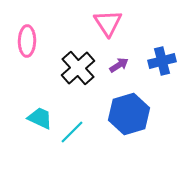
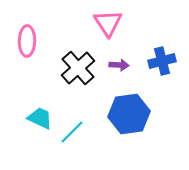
purple arrow: rotated 36 degrees clockwise
blue hexagon: rotated 9 degrees clockwise
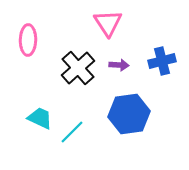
pink ellipse: moved 1 px right, 1 px up
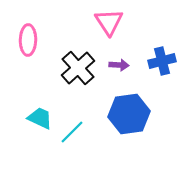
pink triangle: moved 1 px right, 1 px up
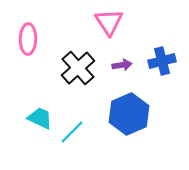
pink ellipse: moved 1 px up
purple arrow: moved 3 px right; rotated 12 degrees counterclockwise
blue hexagon: rotated 15 degrees counterclockwise
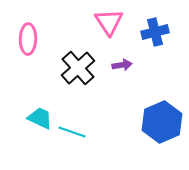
blue cross: moved 7 px left, 29 px up
blue hexagon: moved 33 px right, 8 px down
cyan line: rotated 64 degrees clockwise
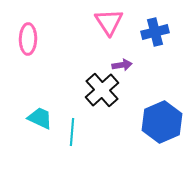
black cross: moved 24 px right, 22 px down
cyan line: rotated 76 degrees clockwise
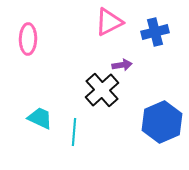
pink triangle: rotated 36 degrees clockwise
cyan line: moved 2 px right
